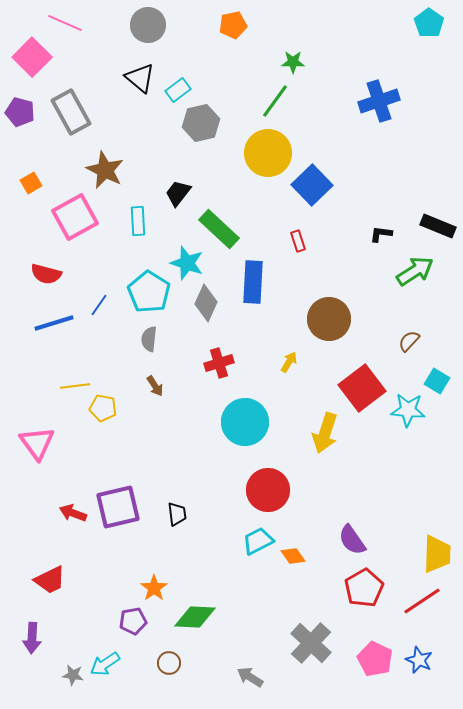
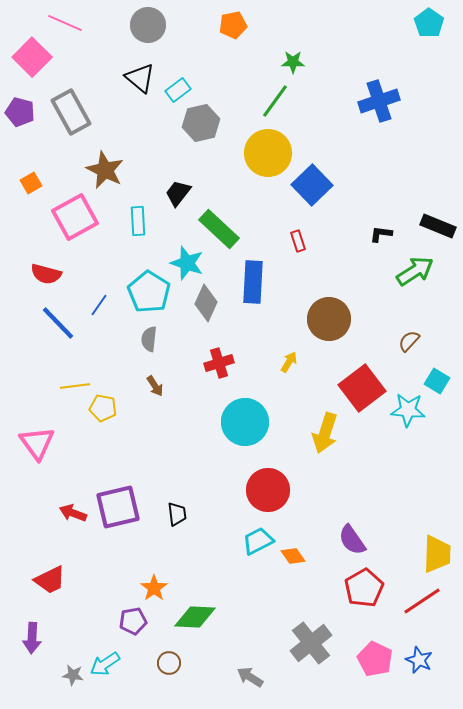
blue line at (54, 323): moved 4 px right; rotated 63 degrees clockwise
gray cross at (311, 643): rotated 9 degrees clockwise
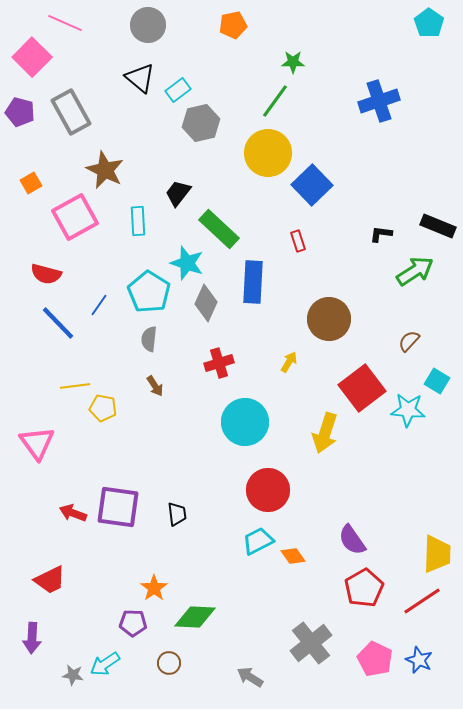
purple square at (118, 507): rotated 21 degrees clockwise
purple pentagon at (133, 621): moved 2 px down; rotated 12 degrees clockwise
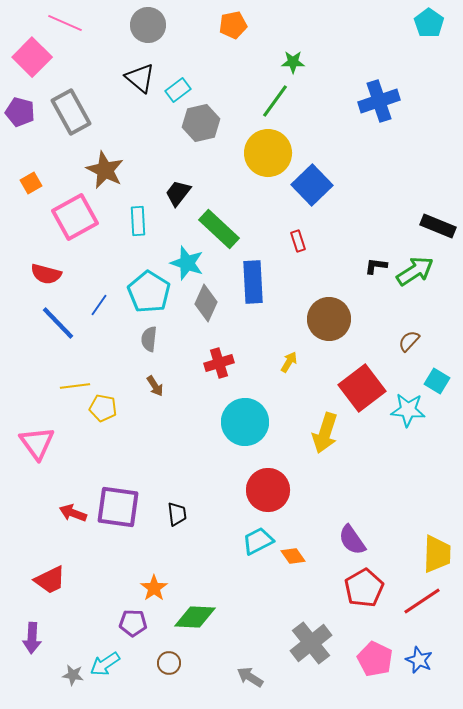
black L-shape at (381, 234): moved 5 px left, 32 px down
blue rectangle at (253, 282): rotated 6 degrees counterclockwise
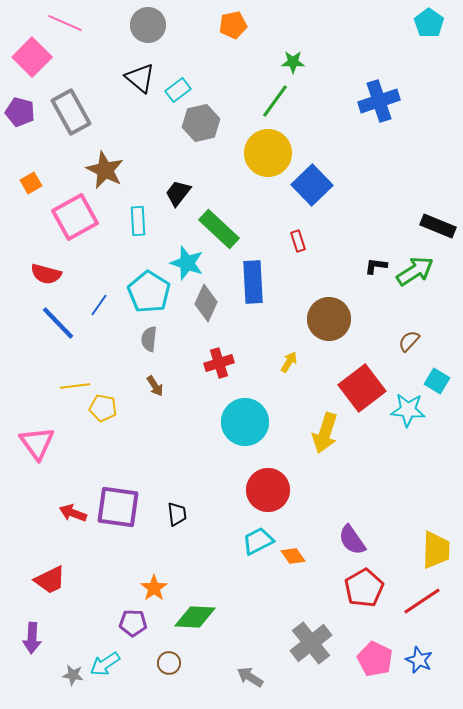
yellow trapezoid at (437, 554): moved 1 px left, 4 px up
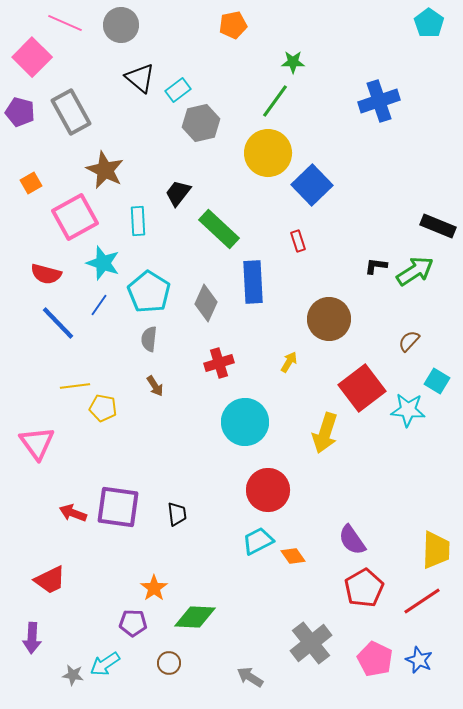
gray circle at (148, 25): moved 27 px left
cyan star at (187, 263): moved 84 px left
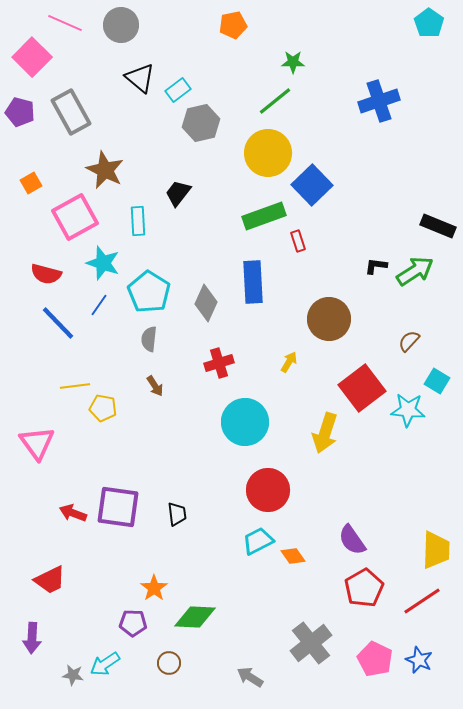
green line at (275, 101): rotated 15 degrees clockwise
green rectangle at (219, 229): moved 45 px right, 13 px up; rotated 63 degrees counterclockwise
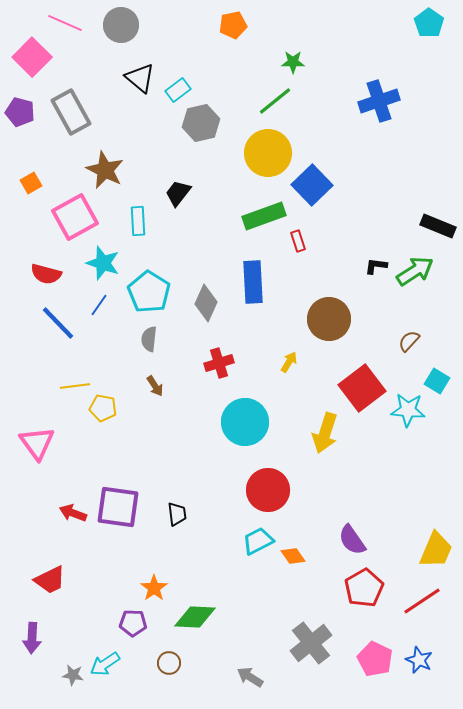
yellow trapezoid at (436, 550): rotated 21 degrees clockwise
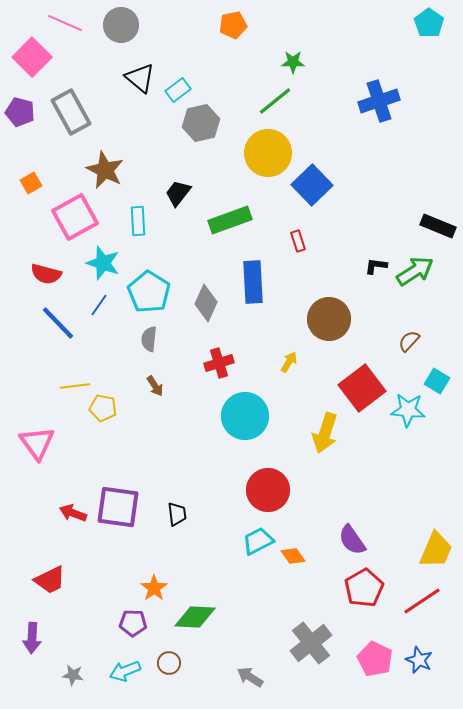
green rectangle at (264, 216): moved 34 px left, 4 px down
cyan circle at (245, 422): moved 6 px up
cyan arrow at (105, 664): moved 20 px right, 7 px down; rotated 12 degrees clockwise
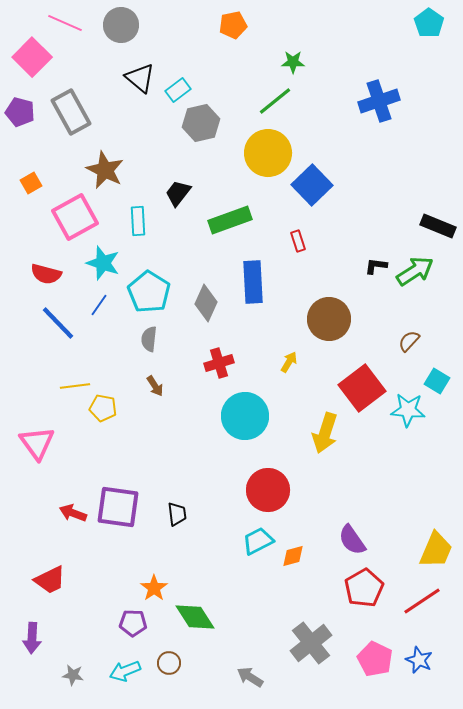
orange diamond at (293, 556): rotated 70 degrees counterclockwise
green diamond at (195, 617): rotated 54 degrees clockwise
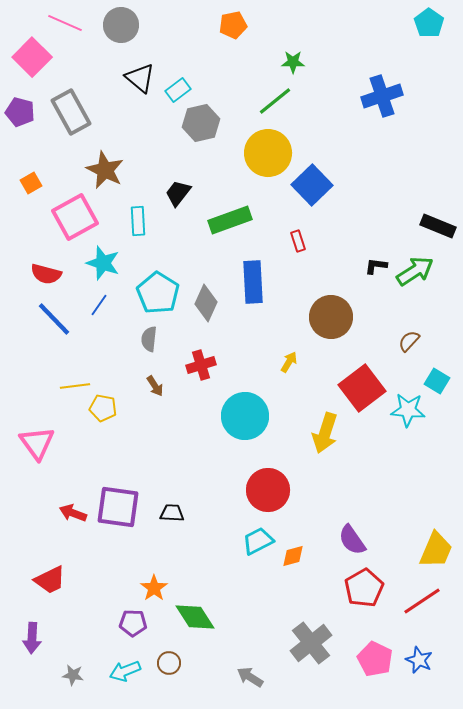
blue cross at (379, 101): moved 3 px right, 5 px up
cyan pentagon at (149, 292): moved 9 px right, 1 px down
brown circle at (329, 319): moved 2 px right, 2 px up
blue line at (58, 323): moved 4 px left, 4 px up
red cross at (219, 363): moved 18 px left, 2 px down
black trapezoid at (177, 514): moved 5 px left, 1 px up; rotated 80 degrees counterclockwise
